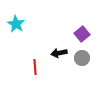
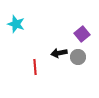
cyan star: rotated 12 degrees counterclockwise
gray circle: moved 4 px left, 1 px up
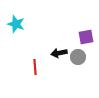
purple square: moved 4 px right, 3 px down; rotated 28 degrees clockwise
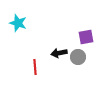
cyan star: moved 2 px right, 1 px up
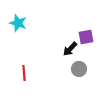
black arrow: moved 11 px right, 4 px up; rotated 35 degrees counterclockwise
gray circle: moved 1 px right, 12 px down
red line: moved 11 px left, 6 px down
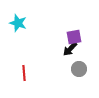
purple square: moved 12 px left
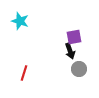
cyan star: moved 2 px right, 2 px up
black arrow: moved 2 px down; rotated 63 degrees counterclockwise
red line: rotated 21 degrees clockwise
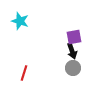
black arrow: moved 2 px right
gray circle: moved 6 px left, 1 px up
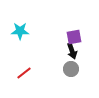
cyan star: moved 10 px down; rotated 18 degrees counterclockwise
gray circle: moved 2 px left, 1 px down
red line: rotated 35 degrees clockwise
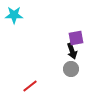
cyan star: moved 6 px left, 16 px up
purple square: moved 2 px right, 1 px down
red line: moved 6 px right, 13 px down
